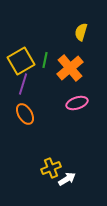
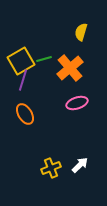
green line: moved 1 px left, 1 px up; rotated 63 degrees clockwise
purple line: moved 4 px up
white arrow: moved 13 px right, 14 px up; rotated 12 degrees counterclockwise
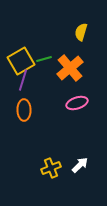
orange ellipse: moved 1 px left, 4 px up; rotated 30 degrees clockwise
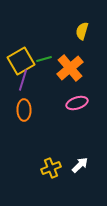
yellow semicircle: moved 1 px right, 1 px up
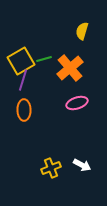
white arrow: moved 2 px right; rotated 72 degrees clockwise
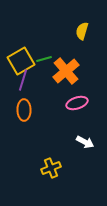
orange cross: moved 4 px left, 3 px down
white arrow: moved 3 px right, 23 px up
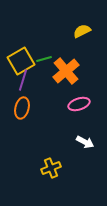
yellow semicircle: rotated 48 degrees clockwise
pink ellipse: moved 2 px right, 1 px down
orange ellipse: moved 2 px left, 2 px up; rotated 15 degrees clockwise
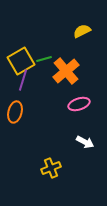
orange ellipse: moved 7 px left, 4 px down
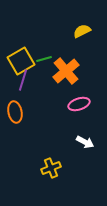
orange ellipse: rotated 25 degrees counterclockwise
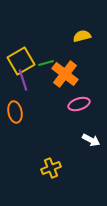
yellow semicircle: moved 5 px down; rotated 12 degrees clockwise
green line: moved 2 px right, 4 px down
orange cross: moved 1 px left, 3 px down; rotated 12 degrees counterclockwise
purple line: rotated 35 degrees counterclockwise
white arrow: moved 6 px right, 2 px up
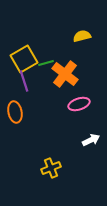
yellow square: moved 3 px right, 2 px up
purple line: moved 1 px right, 1 px down
white arrow: rotated 54 degrees counterclockwise
